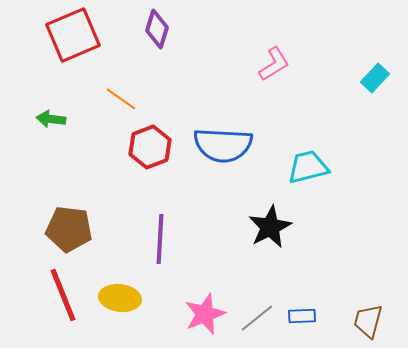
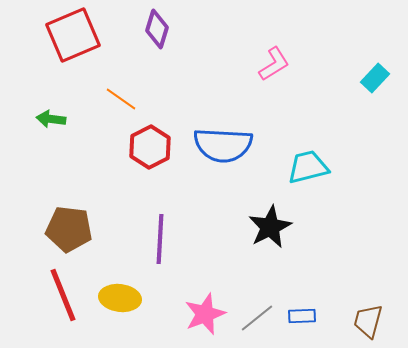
red hexagon: rotated 6 degrees counterclockwise
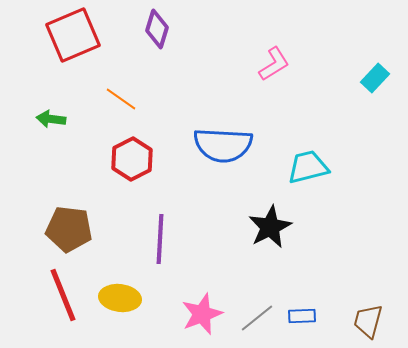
red hexagon: moved 18 px left, 12 px down
pink star: moved 3 px left
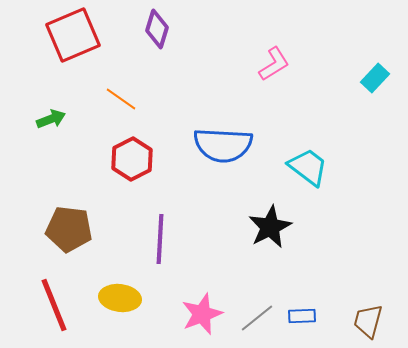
green arrow: rotated 152 degrees clockwise
cyan trapezoid: rotated 51 degrees clockwise
red line: moved 9 px left, 10 px down
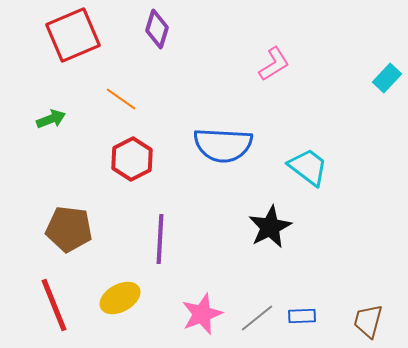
cyan rectangle: moved 12 px right
yellow ellipse: rotated 36 degrees counterclockwise
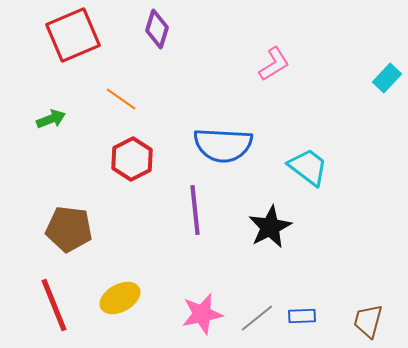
purple line: moved 35 px right, 29 px up; rotated 9 degrees counterclockwise
pink star: rotated 9 degrees clockwise
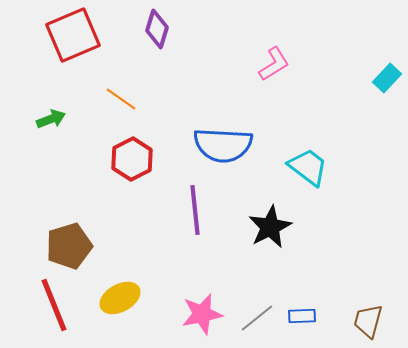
brown pentagon: moved 17 px down; rotated 24 degrees counterclockwise
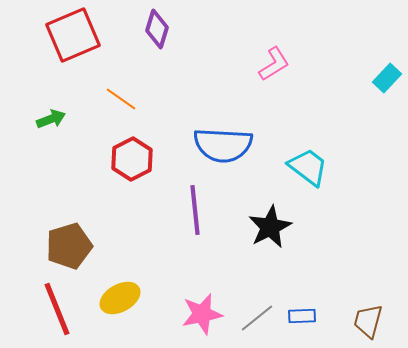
red line: moved 3 px right, 4 px down
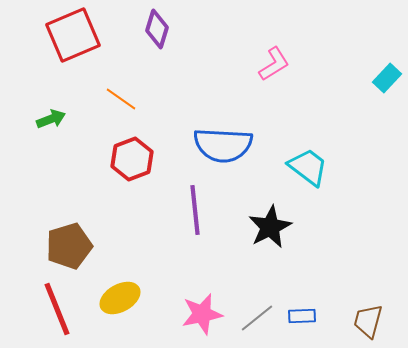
red hexagon: rotated 6 degrees clockwise
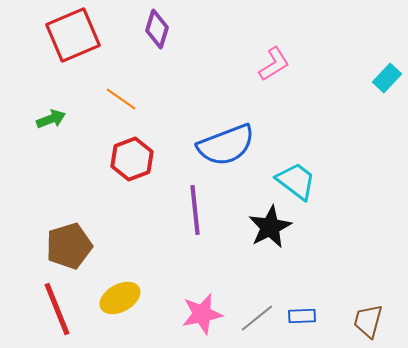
blue semicircle: moved 3 px right; rotated 24 degrees counterclockwise
cyan trapezoid: moved 12 px left, 14 px down
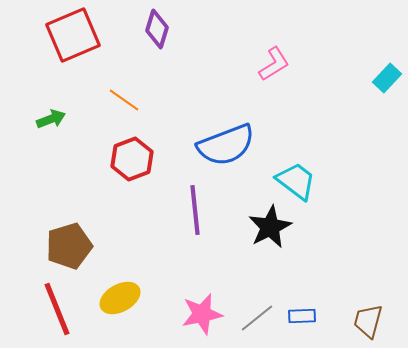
orange line: moved 3 px right, 1 px down
